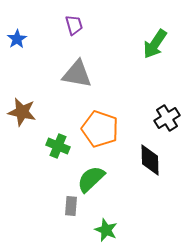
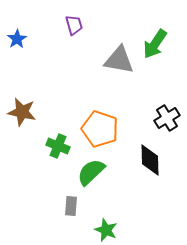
gray triangle: moved 42 px right, 14 px up
green semicircle: moved 7 px up
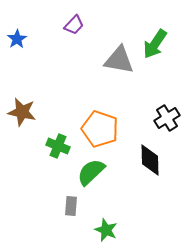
purple trapezoid: rotated 60 degrees clockwise
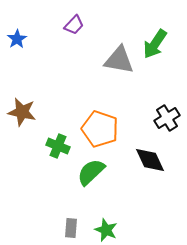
black diamond: rotated 24 degrees counterclockwise
gray rectangle: moved 22 px down
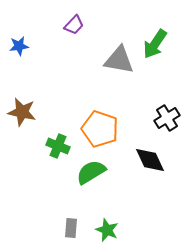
blue star: moved 2 px right, 7 px down; rotated 24 degrees clockwise
green semicircle: rotated 12 degrees clockwise
green star: moved 1 px right
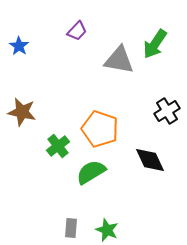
purple trapezoid: moved 3 px right, 6 px down
blue star: rotated 30 degrees counterclockwise
black cross: moved 7 px up
green cross: rotated 30 degrees clockwise
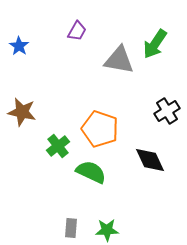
purple trapezoid: rotated 15 degrees counterclockwise
green semicircle: rotated 56 degrees clockwise
green star: rotated 25 degrees counterclockwise
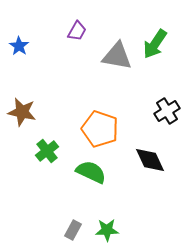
gray triangle: moved 2 px left, 4 px up
green cross: moved 11 px left, 5 px down
gray rectangle: moved 2 px right, 2 px down; rotated 24 degrees clockwise
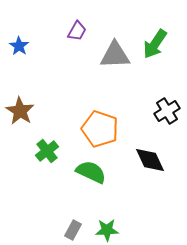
gray triangle: moved 2 px left, 1 px up; rotated 12 degrees counterclockwise
brown star: moved 2 px left, 1 px up; rotated 20 degrees clockwise
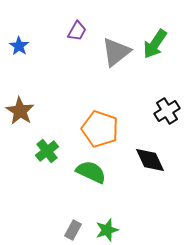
gray triangle: moved 1 px right, 3 px up; rotated 36 degrees counterclockwise
green star: rotated 15 degrees counterclockwise
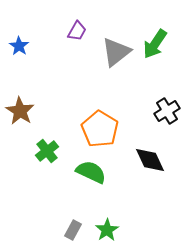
orange pentagon: rotated 12 degrees clockwise
green star: rotated 15 degrees counterclockwise
